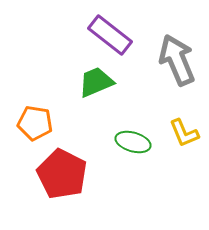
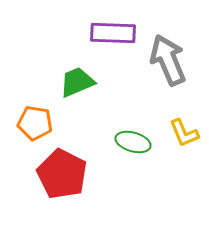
purple rectangle: moved 3 px right, 2 px up; rotated 36 degrees counterclockwise
gray arrow: moved 9 px left
green trapezoid: moved 19 px left
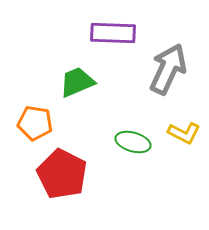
gray arrow: moved 9 px down; rotated 48 degrees clockwise
yellow L-shape: rotated 40 degrees counterclockwise
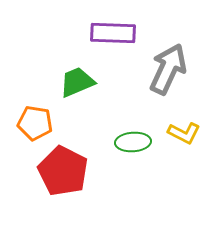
green ellipse: rotated 20 degrees counterclockwise
red pentagon: moved 1 px right, 3 px up
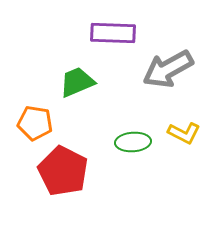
gray arrow: rotated 144 degrees counterclockwise
